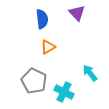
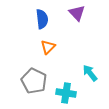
orange triangle: rotated 14 degrees counterclockwise
cyan cross: moved 2 px right, 1 px down; rotated 18 degrees counterclockwise
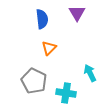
purple triangle: rotated 12 degrees clockwise
orange triangle: moved 1 px right, 1 px down
cyan arrow: rotated 12 degrees clockwise
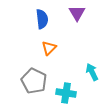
cyan arrow: moved 2 px right, 1 px up
